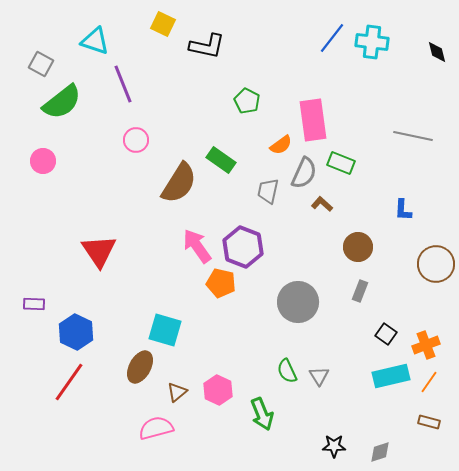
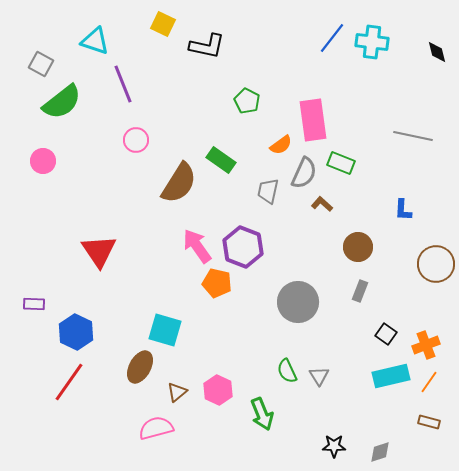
orange pentagon at (221, 283): moved 4 px left
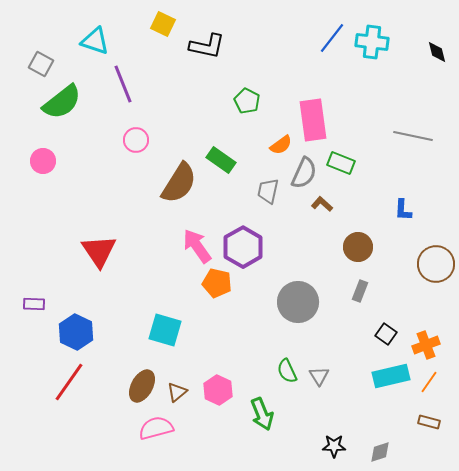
purple hexagon at (243, 247): rotated 9 degrees clockwise
brown ellipse at (140, 367): moved 2 px right, 19 px down
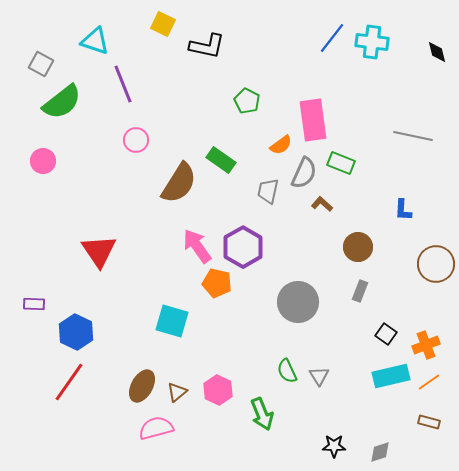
cyan square at (165, 330): moved 7 px right, 9 px up
orange line at (429, 382): rotated 20 degrees clockwise
